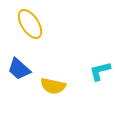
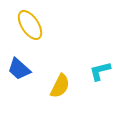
yellow ellipse: moved 1 px down
yellow semicircle: moved 7 px right; rotated 75 degrees counterclockwise
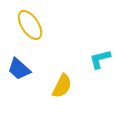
cyan L-shape: moved 12 px up
yellow semicircle: moved 2 px right
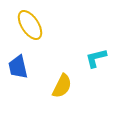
cyan L-shape: moved 4 px left, 1 px up
blue trapezoid: moved 1 px left, 2 px up; rotated 35 degrees clockwise
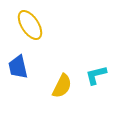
cyan L-shape: moved 17 px down
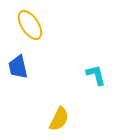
cyan L-shape: rotated 90 degrees clockwise
yellow semicircle: moved 3 px left, 33 px down
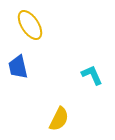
cyan L-shape: moved 4 px left; rotated 10 degrees counterclockwise
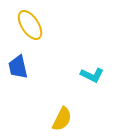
cyan L-shape: rotated 140 degrees clockwise
yellow semicircle: moved 3 px right
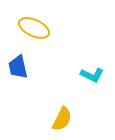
yellow ellipse: moved 4 px right, 3 px down; rotated 32 degrees counterclockwise
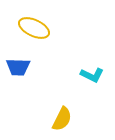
blue trapezoid: rotated 75 degrees counterclockwise
